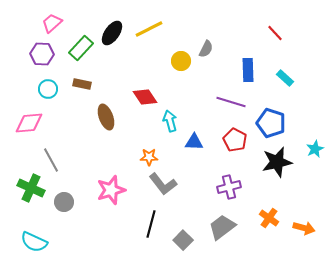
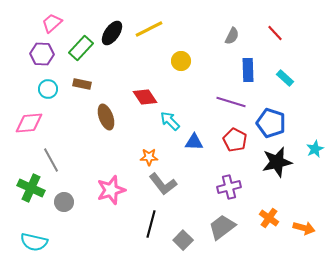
gray semicircle: moved 26 px right, 13 px up
cyan arrow: rotated 30 degrees counterclockwise
cyan semicircle: rotated 12 degrees counterclockwise
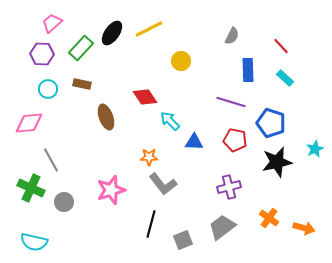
red line: moved 6 px right, 13 px down
red pentagon: rotated 15 degrees counterclockwise
gray square: rotated 24 degrees clockwise
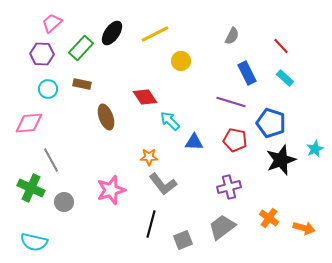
yellow line: moved 6 px right, 5 px down
blue rectangle: moved 1 px left, 3 px down; rotated 25 degrees counterclockwise
black star: moved 4 px right, 2 px up; rotated 8 degrees counterclockwise
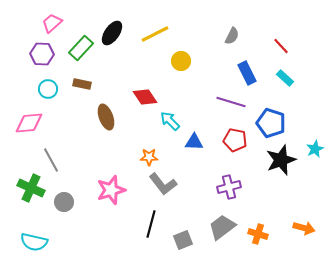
orange cross: moved 11 px left, 16 px down; rotated 18 degrees counterclockwise
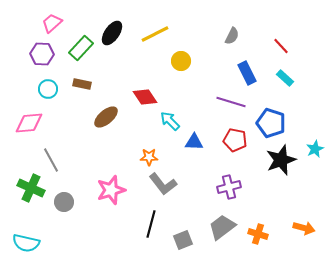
brown ellipse: rotated 70 degrees clockwise
cyan semicircle: moved 8 px left, 1 px down
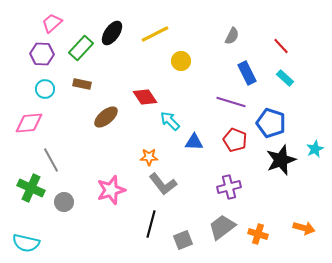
cyan circle: moved 3 px left
red pentagon: rotated 10 degrees clockwise
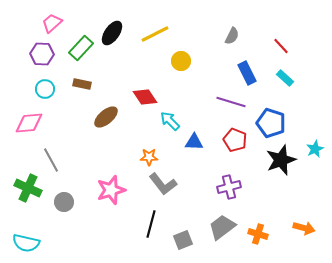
green cross: moved 3 px left
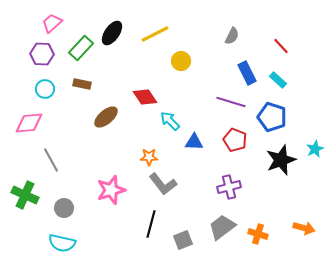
cyan rectangle: moved 7 px left, 2 px down
blue pentagon: moved 1 px right, 6 px up
green cross: moved 3 px left, 7 px down
gray circle: moved 6 px down
cyan semicircle: moved 36 px right
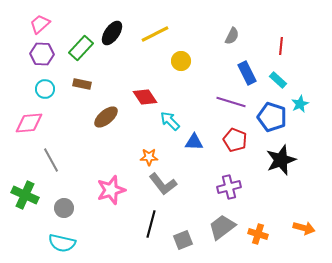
pink trapezoid: moved 12 px left, 1 px down
red line: rotated 48 degrees clockwise
cyan star: moved 15 px left, 45 px up
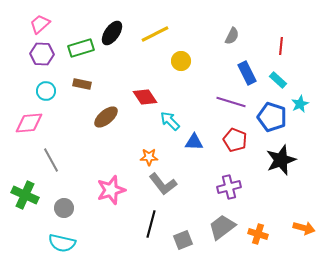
green rectangle: rotated 30 degrees clockwise
cyan circle: moved 1 px right, 2 px down
